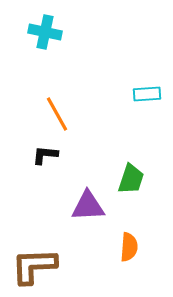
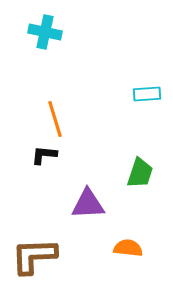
orange line: moved 2 px left, 5 px down; rotated 12 degrees clockwise
black L-shape: moved 1 px left
green trapezoid: moved 9 px right, 6 px up
purple triangle: moved 2 px up
orange semicircle: moved 1 px left, 1 px down; rotated 88 degrees counterclockwise
brown L-shape: moved 10 px up
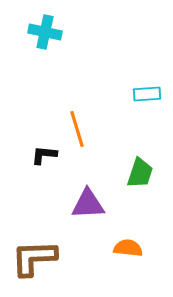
orange line: moved 22 px right, 10 px down
brown L-shape: moved 2 px down
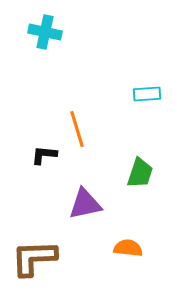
purple triangle: moved 3 px left; rotated 9 degrees counterclockwise
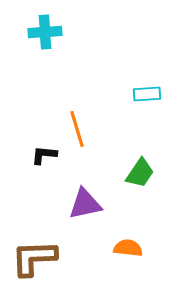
cyan cross: rotated 16 degrees counterclockwise
green trapezoid: rotated 16 degrees clockwise
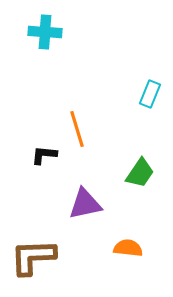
cyan cross: rotated 8 degrees clockwise
cyan rectangle: moved 3 px right; rotated 64 degrees counterclockwise
brown L-shape: moved 1 px left, 1 px up
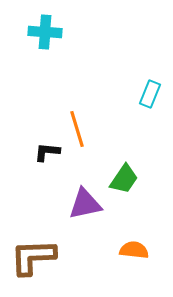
black L-shape: moved 3 px right, 3 px up
green trapezoid: moved 16 px left, 6 px down
orange semicircle: moved 6 px right, 2 px down
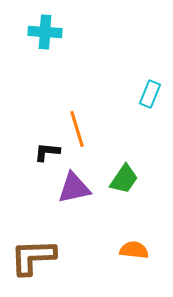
purple triangle: moved 11 px left, 16 px up
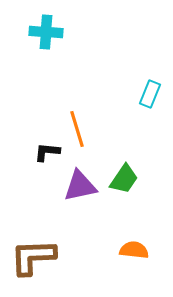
cyan cross: moved 1 px right
purple triangle: moved 6 px right, 2 px up
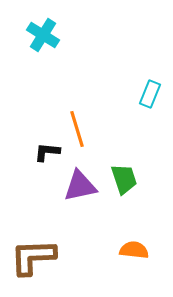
cyan cross: moved 3 px left, 3 px down; rotated 28 degrees clockwise
green trapezoid: rotated 52 degrees counterclockwise
